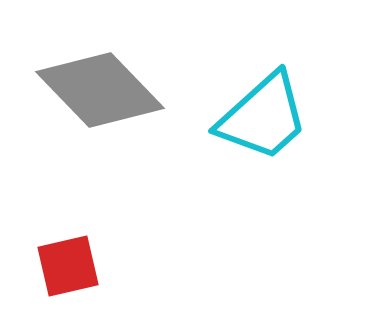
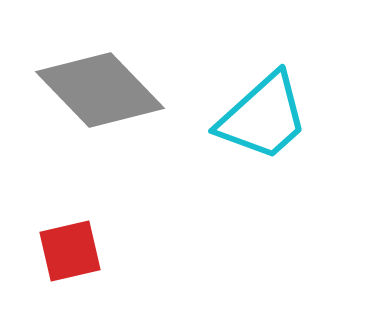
red square: moved 2 px right, 15 px up
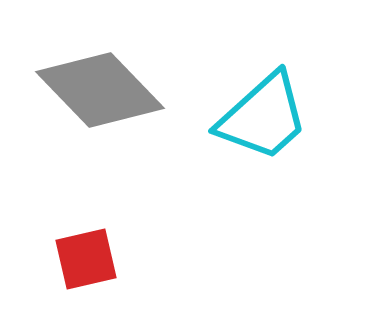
red square: moved 16 px right, 8 px down
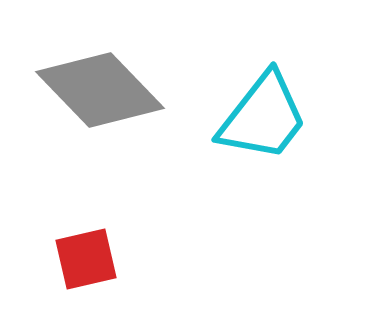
cyan trapezoid: rotated 10 degrees counterclockwise
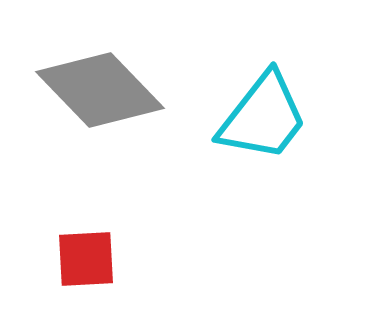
red square: rotated 10 degrees clockwise
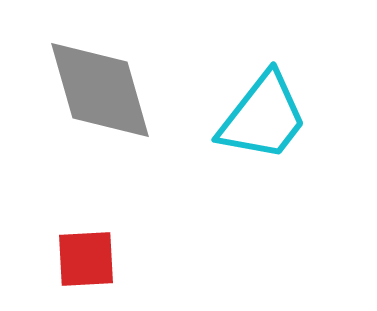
gray diamond: rotated 28 degrees clockwise
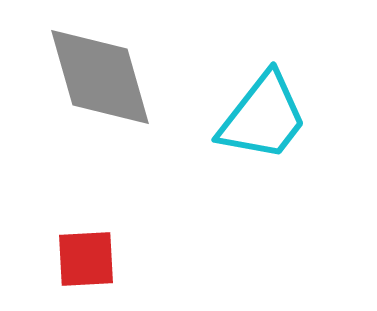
gray diamond: moved 13 px up
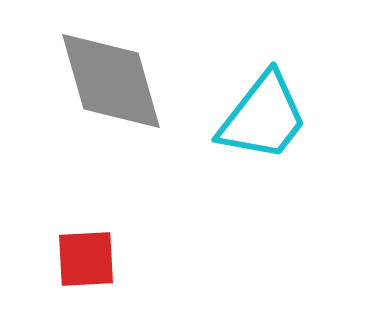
gray diamond: moved 11 px right, 4 px down
